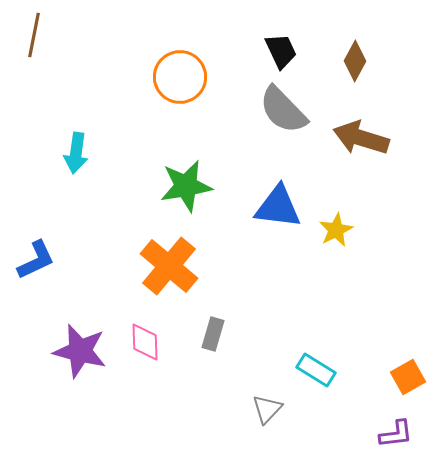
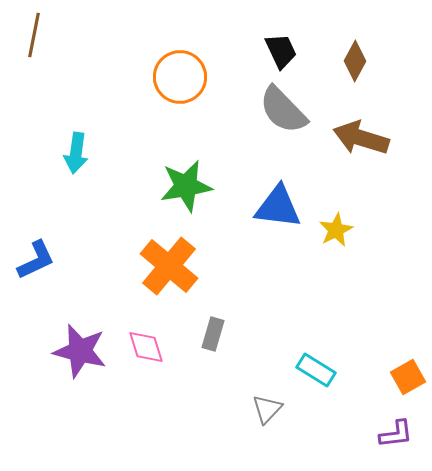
pink diamond: moved 1 px right, 5 px down; rotated 15 degrees counterclockwise
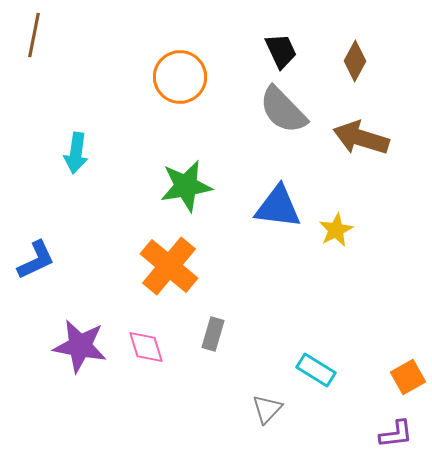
purple star: moved 5 px up; rotated 4 degrees counterclockwise
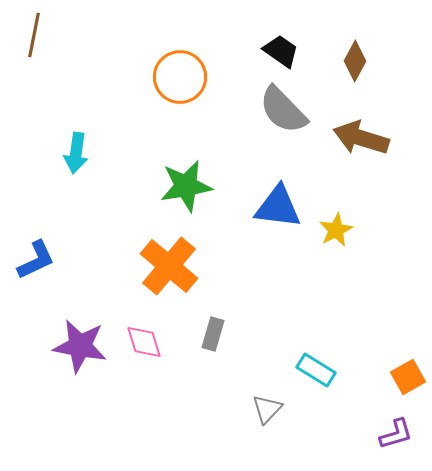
black trapezoid: rotated 30 degrees counterclockwise
pink diamond: moved 2 px left, 5 px up
purple L-shape: rotated 9 degrees counterclockwise
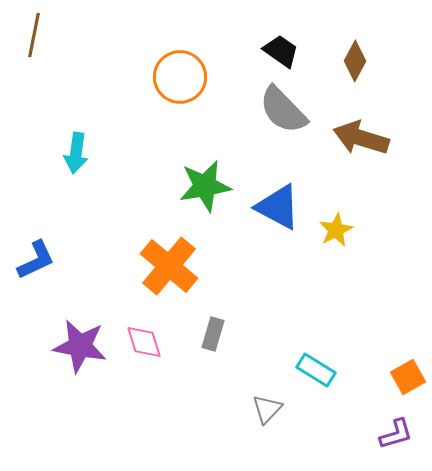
green star: moved 19 px right
blue triangle: rotated 21 degrees clockwise
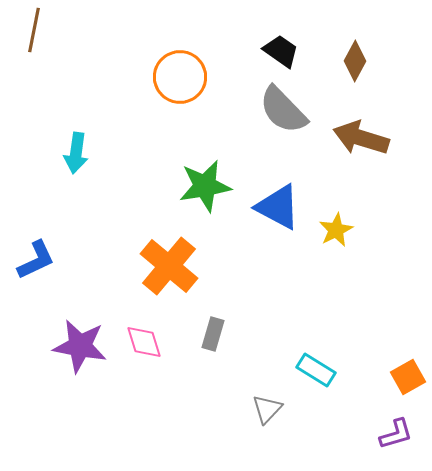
brown line: moved 5 px up
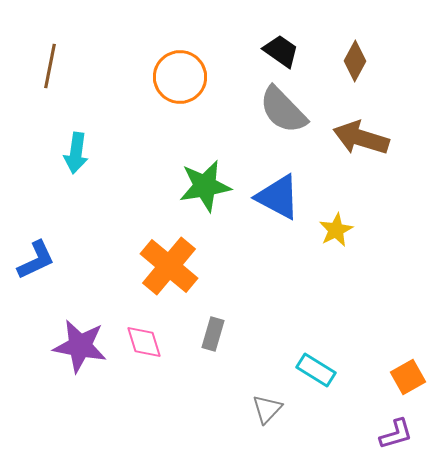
brown line: moved 16 px right, 36 px down
blue triangle: moved 10 px up
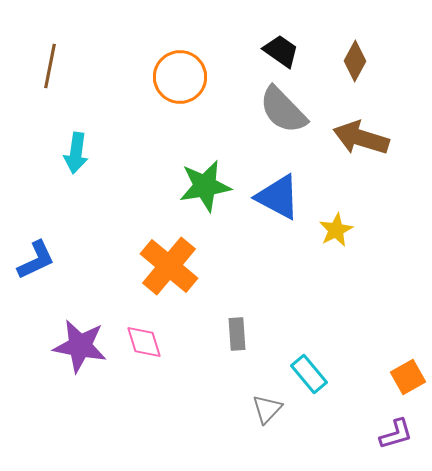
gray rectangle: moved 24 px right; rotated 20 degrees counterclockwise
cyan rectangle: moved 7 px left, 4 px down; rotated 18 degrees clockwise
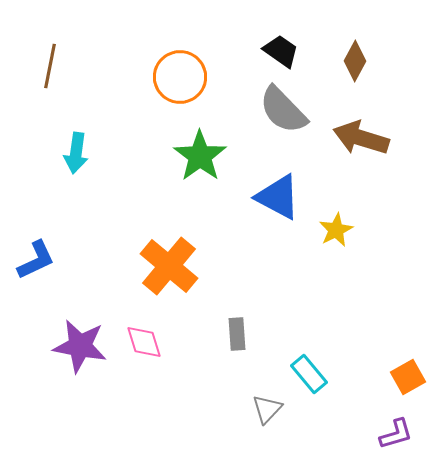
green star: moved 5 px left, 30 px up; rotated 26 degrees counterclockwise
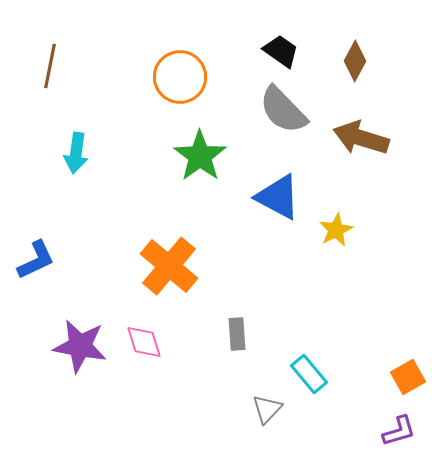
purple L-shape: moved 3 px right, 3 px up
